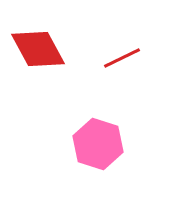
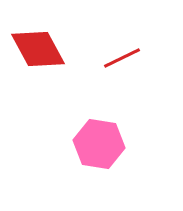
pink hexagon: moved 1 px right; rotated 9 degrees counterclockwise
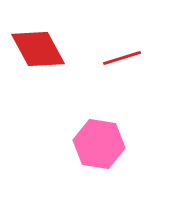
red line: rotated 9 degrees clockwise
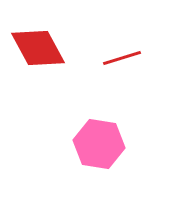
red diamond: moved 1 px up
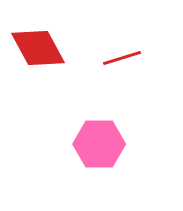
pink hexagon: rotated 9 degrees counterclockwise
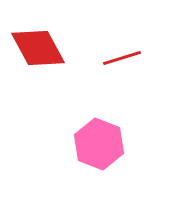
pink hexagon: rotated 21 degrees clockwise
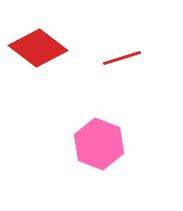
red diamond: rotated 24 degrees counterclockwise
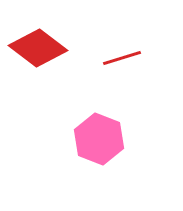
pink hexagon: moved 5 px up
